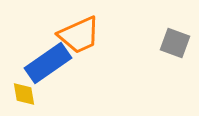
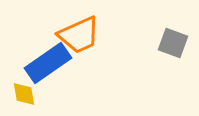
gray square: moved 2 px left
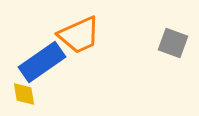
blue rectangle: moved 6 px left, 1 px up
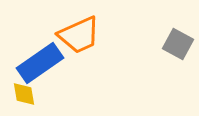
gray square: moved 5 px right, 1 px down; rotated 8 degrees clockwise
blue rectangle: moved 2 px left, 1 px down
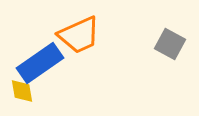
gray square: moved 8 px left
yellow diamond: moved 2 px left, 3 px up
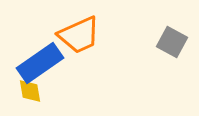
gray square: moved 2 px right, 2 px up
yellow diamond: moved 8 px right
